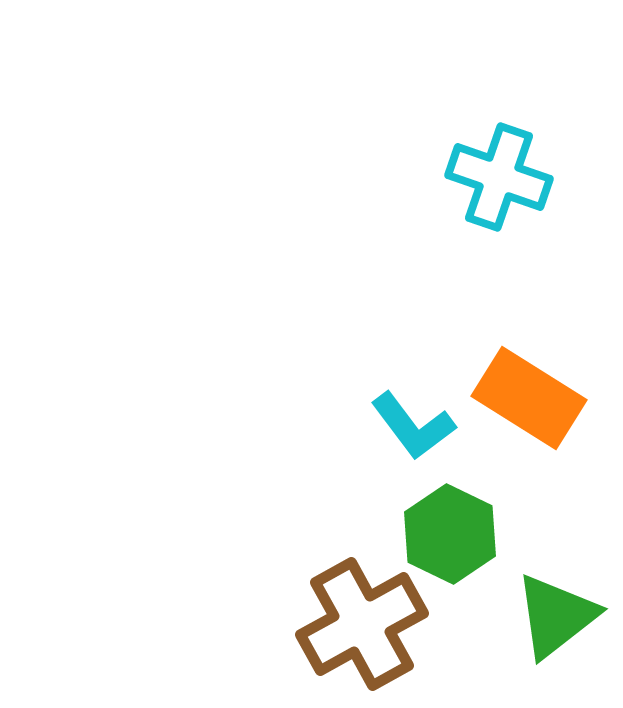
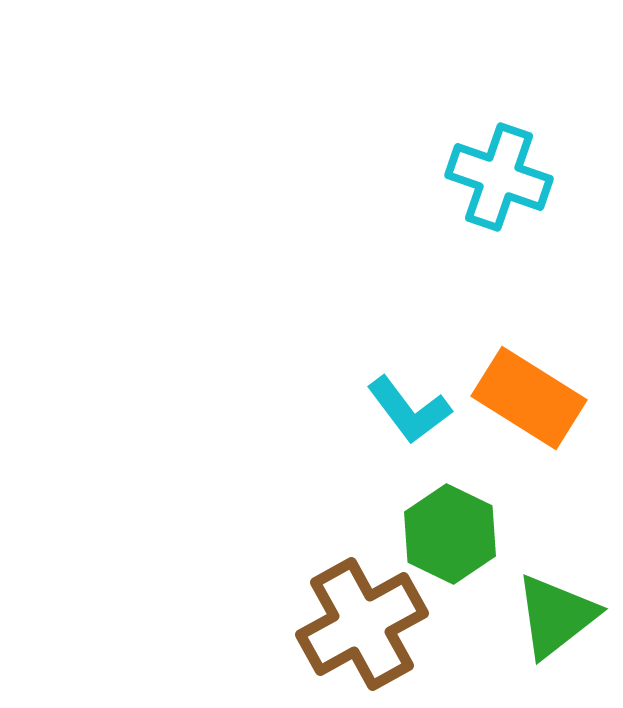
cyan L-shape: moved 4 px left, 16 px up
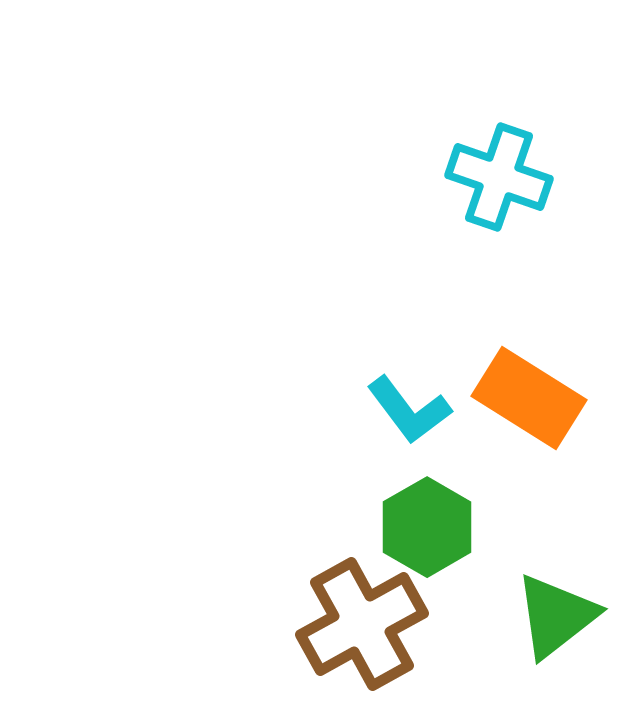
green hexagon: moved 23 px left, 7 px up; rotated 4 degrees clockwise
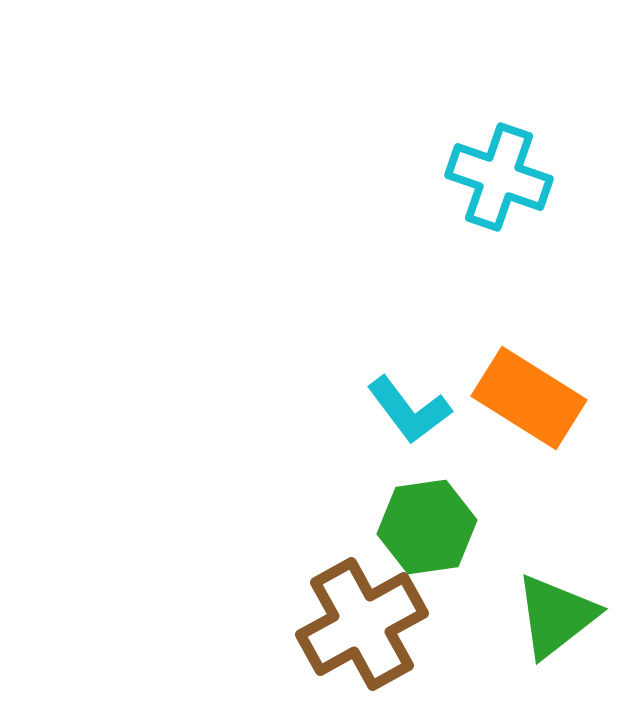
green hexagon: rotated 22 degrees clockwise
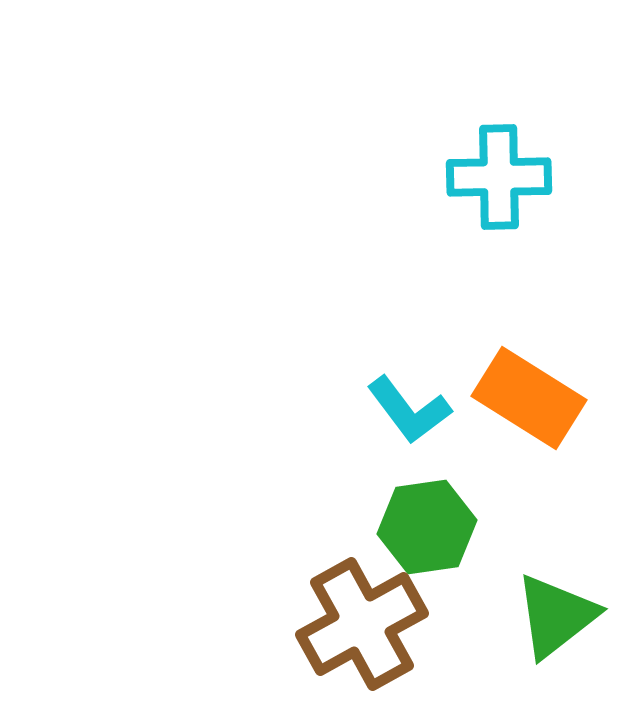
cyan cross: rotated 20 degrees counterclockwise
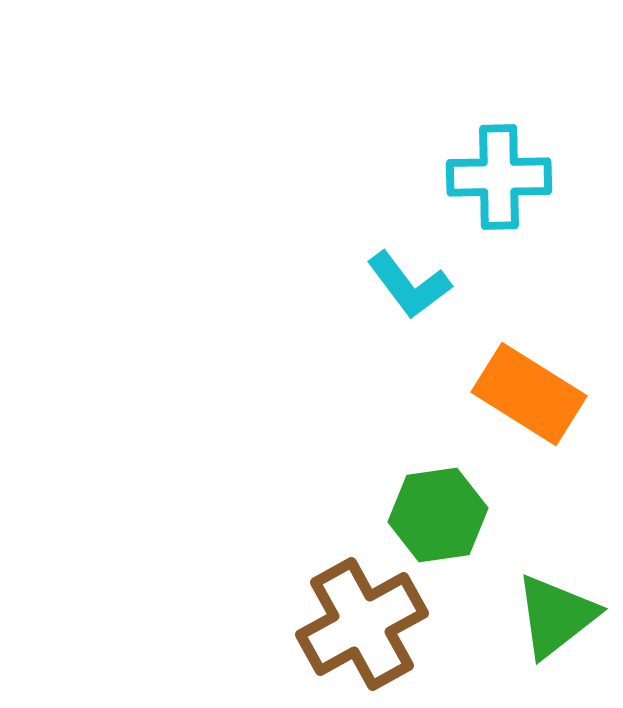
orange rectangle: moved 4 px up
cyan L-shape: moved 125 px up
green hexagon: moved 11 px right, 12 px up
